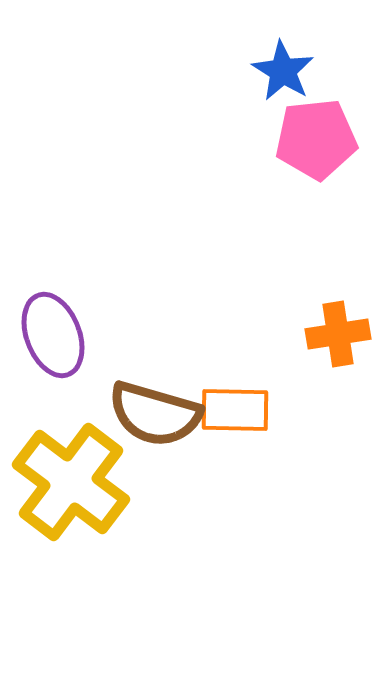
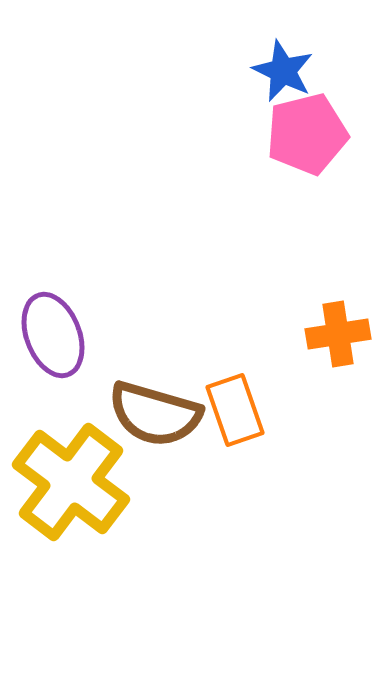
blue star: rotated 6 degrees counterclockwise
pink pentagon: moved 9 px left, 5 px up; rotated 8 degrees counterclockwise
orange rectangle: rotated 70 degrees clockwise
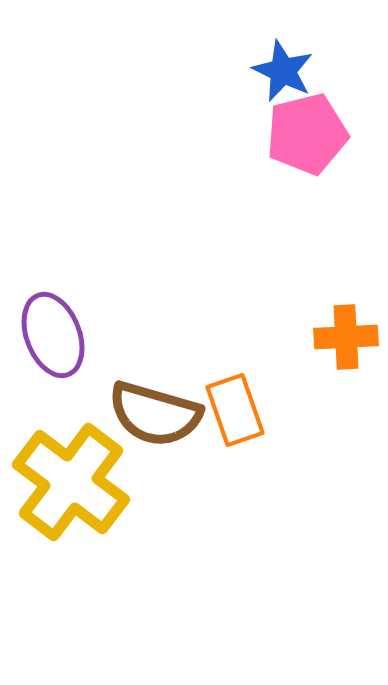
orange cross: moved 8 px right, 3 px down; rotated 6 degrees clockwise
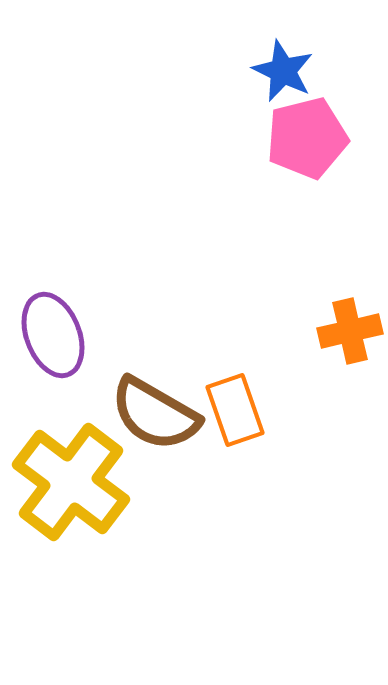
pink pentagon: moved 4 px down
orange cross: moved 4 px right, 6 px up; rotated 10 degrees counterclockwise
brown semicircle: rotated 14 degrees clockwise
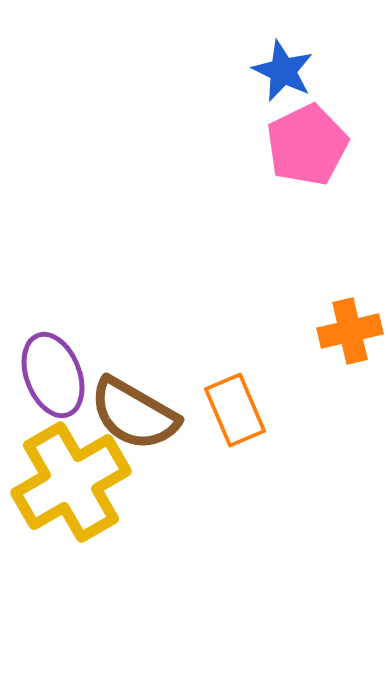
pink pentagon: moved 7 px down; rotated 12 degrees counterclockwise
purple ellipse: moved 40 px down
orange rectangle: rotated 4 degrees counterclockwise
brown semicircle: moved 21 px left
yellow cross: rotated 23 degrees clockwise
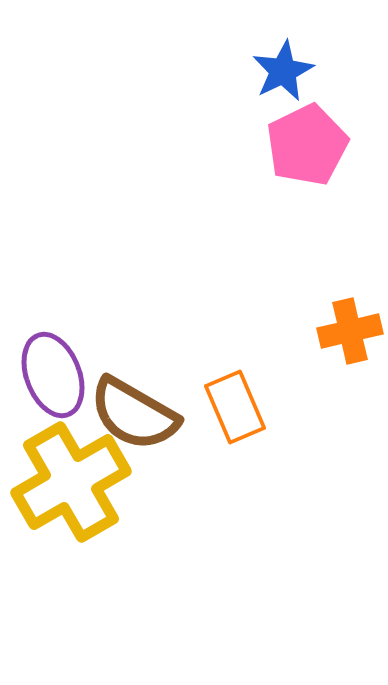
blue star: rotated 20 degrees clockwise
orange rectangle: moved 3 px up
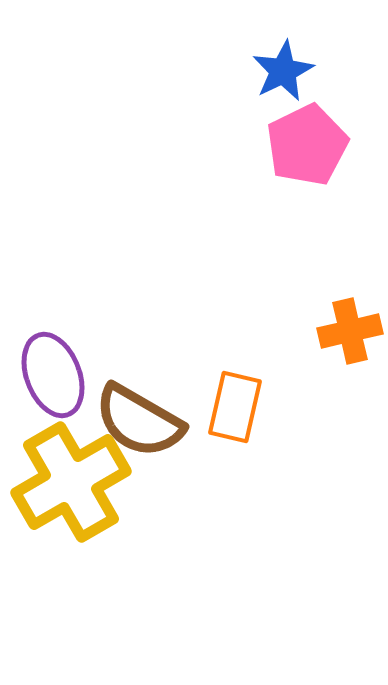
orange rectangle: rotated 36 degrees clockwise
brown semicircle: moved 5 px right, 7 px down
